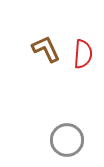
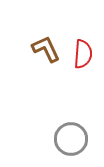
gray circle: moved 4 px right, 1 px up
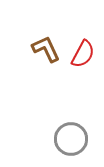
red semicircle: rotated 24 degrees clockwise
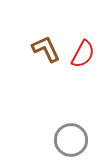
gray circle: moved 1 px down
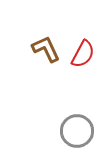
gray circle: moved 6 px right, 9 px up
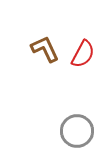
brown L-shape: moved 1 px left
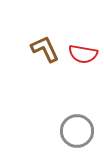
red semicircle: rotated 72 degrees clockwise
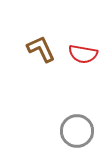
brown L-shape: moved 4 px left
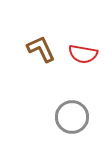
gray circle: moved 5 px left, 14 px up
